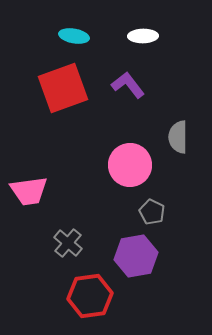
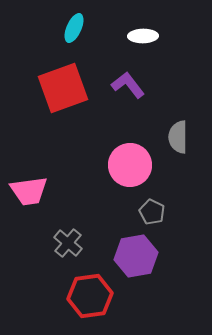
cyan ellipse: moved 8 px up; rotated 76 degrees counterclockwise
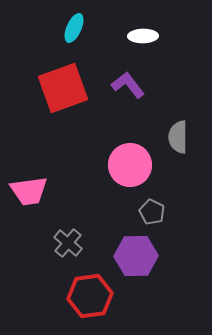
purple hexagon: rotated 9 degrees clockwise
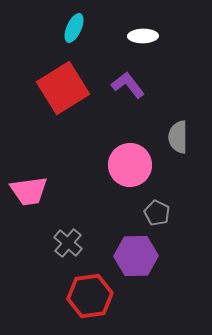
red square: rotated 12 degrees counterclockwise
gray pentagon: moved 5 px right, 1 px down
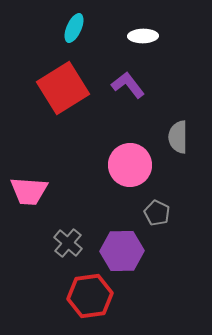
pink trapezoid: rotated 12 degrees clockwise
purple hexagon: moved 14 px left, 5 px up
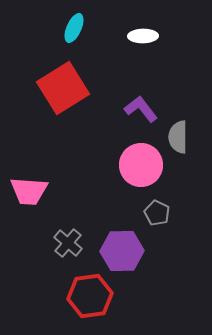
purple L-shape: moved 13 px right, 24 px down
pink circle: moved 11 px right
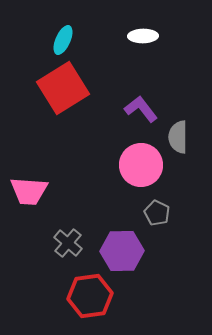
cyan ellipse: moved 11 px left, 12 px down
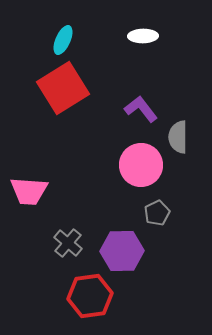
gray pentagon: rotated 20 degrees clockwise
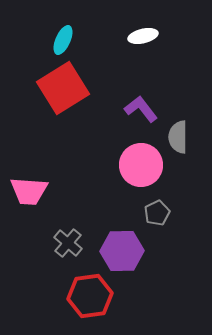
white ellipse: rotated 12 degrees counterclockwise
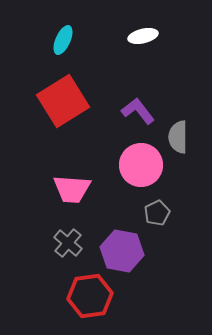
red square: moved 13 px down
purple L-shape: moved 3 px left, 2 px down
pink trapezoid: moved 43 px right, 2 px up
purple hexagon: rotated 12 degrees clockwise
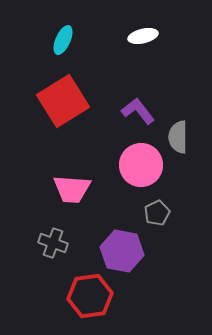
gray cross: moved 15 px left; rotated 20 degrees counterclockwise
